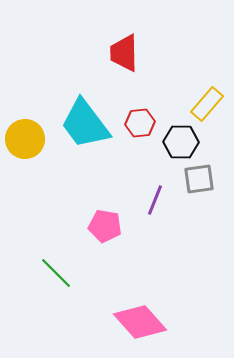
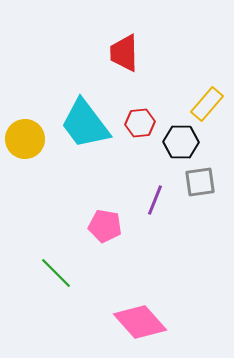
gray square: moved 1 px right, 3 px down
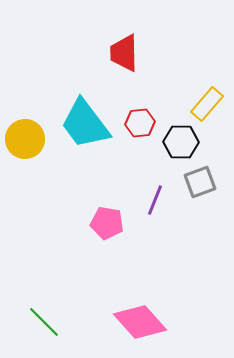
gray square: rotated 12 degrees counterclockwise
pink pentagon: moved 2 px right, 3 px up
green line: moved 12 px left, 49 px down
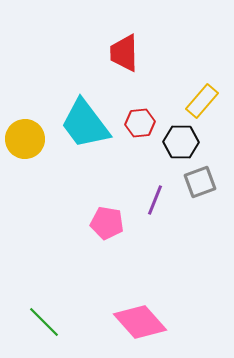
yellow rectangle: moved 5 px left, 3 px up
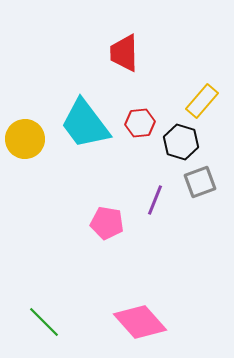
black hexagon: rotated 16 degrees clockwise
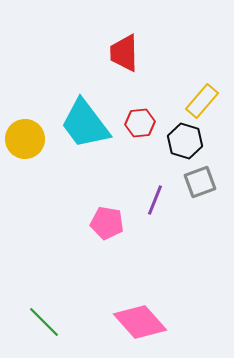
black hexagon: moved 4 px right, 1 px up
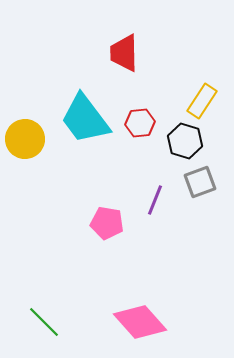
yellow rectangle: rotated 8 degrees counterclockwise
cyan trapezoid: moved 5 px up
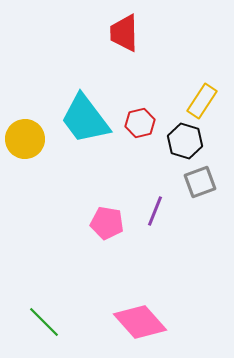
red trapezoid: moved 20 px up
red hexagon: rotated 8 degrees counterclockwise
purple line: moved 11 px down
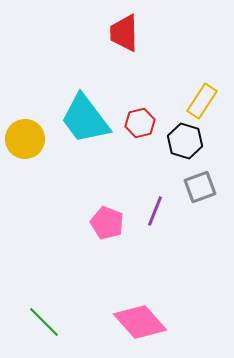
gray square: moved 5 px down
pink pentagon: rotated 12 degrees clockwise
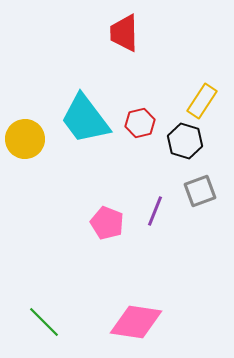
gray square: moved 4 px down
pink diamond: moved 4 px left; rotated 40 degrees counterclockwise
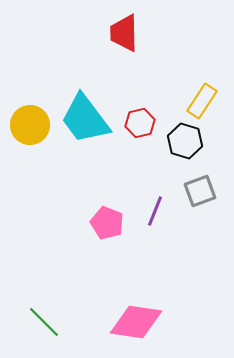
yellow circle: moved 5 px right, 14 px up
